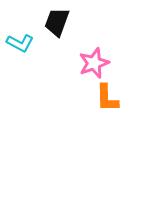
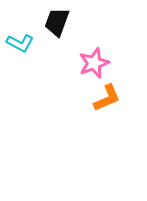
orange L-shape: rotated 112 degrees counterclockwise
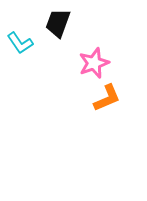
black trapezoid: moved 1 px right, 1 px down
cyan L-shape: rotated 28 degrees clockwise
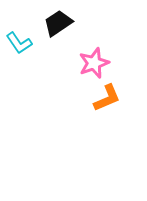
black trapezoid: rotated 36 degrees clockwise
cyan L-shape: moved 1 px left
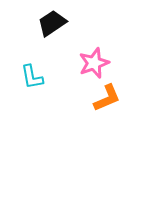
black trapezoid: moved 6 px left
cyan L-shape: moved 13 px right, 34 px down; rotated 24 degrees clockwise
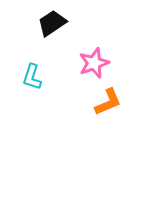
cyan L-shape: rotated 28 degrees clockwise
orange L-shape: moved 1 px right, 4 px down
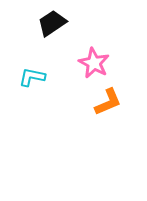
pink star: rotated 24 degrees counterclockwise
cyan L-shape: rotated 84 degrees clockwise
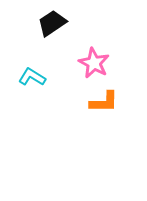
cyan L-shape: rotated 20 degrees clockwise
orange L-shape: moved 4 px left; rotated 24 degrees clockwise
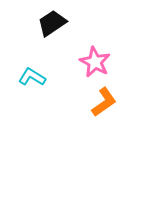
pink star: moved 1 px right, 1 px up
orange L-shape: rotated 36 degrees counterclockwise
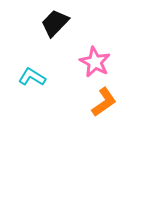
black trapezoid: moved 3 px right; rotated 12 degrees counterclockwise
